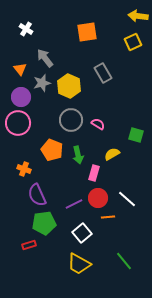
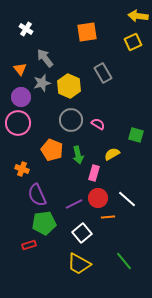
orange cross: moved 2 px left
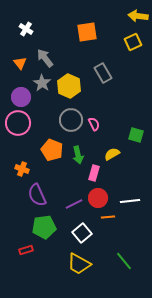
orange triangle: moved 6 px up
gray star: rotated 24 degrees counterclockwise
pink semicircle: moved 4 px left; rotated 32 degrees clockwise
white line: moved 3 px right, 2 px down; rotated 48 degrees counterclockwise
green pentagon: moved 4 px down
red rectangle: moved 3 px left, 5 px down
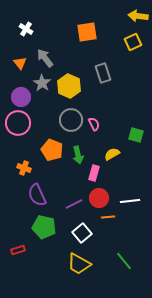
gray rectangle: rotated 12 degrees clockwise
orange cross: moved 2 px right, 1 px up
red circle: moved 1 px right
green pentagon: rotated 20 degrees clockwise
red rectangle: moved 8 px left
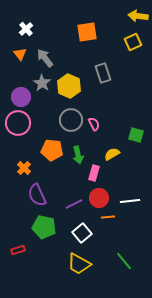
white cross: rotated 16 degrees clockwise
orange triangle: moved 9 px up
orange pentagon: rotated 15 degrees counterclockwise
orange cross: rotated 24 degrees clockwise
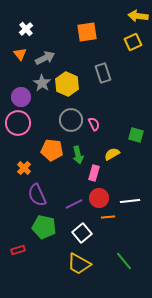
gray arrow: rotated 102 degrees clockwise
yellow hexagon: moved 2 px left, 2 px up
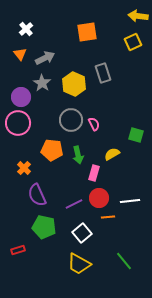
yellow hexagon: moved 7 px right
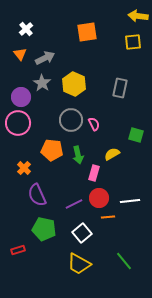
yellow square: rotated 18 degrees clockwise
gray rectangle: moved 17 px right, 15 px down; rotated 30 degrees clockwise
green pentagon: moved 2 px down
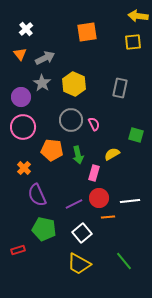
pink circle: moved 5 px right, 4 px down
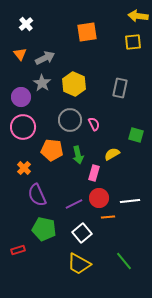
white cross: moved 5 px up
gray circle: moved 1 px left
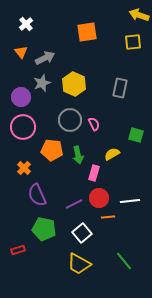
yellow arrow: moved 1 px right, 1 px up; rotated 12 degrees clockwise
orange triangle: moved 1 px right, 2 px up
gray star: rotated 18 degrees clockwise
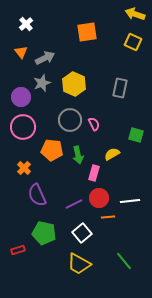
yellow arrow: moved 4 px left, 1 px up
yellow square: rotated 30 degrees clockwise
green pentagon: moved 4 px down
